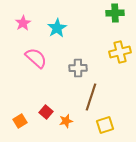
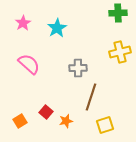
green cross: moved 3 px right
pink semicircle: moved 7 px left, 6 px down
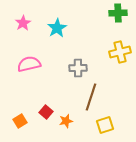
pink semicircle: rotated 55 degrees counterclockwise
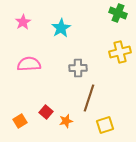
green cross: rotated 24 degrees clockwise
pink star: moved 1 px up
cyan star: moved 4 px right
pink semicircle: rotated 10 degrees clockwise
brown line: moved 2 px left, 1 px down
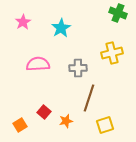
yellow cross: moved 8 px left, 1 px down
pink semicircle: moved 9 px right
red square: moved 2 px left
orange square: moved 4 px down
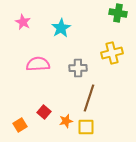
green cross: rotated 12 degrees counterclockwise
pink star: rotated 14 degrees counterclockwise
yellow square: moved 19 px left, 2 px down; rotated 18 degrees clockwise
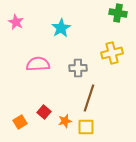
pink star: moved 7 px left
orange star: moved 1 px left
orange square: moved 3 px up
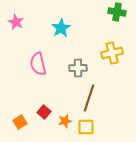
green cross: moved 1 px left, 1 px up
pink semicircle: rotated 100 degrees counterclockwise
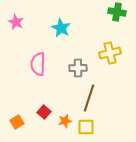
cyan star: rotated 12 degrees counterclockwise
yellow cross: moved 2 px left
pink semicircle: rotated 15 degrees clockwise
orange square: moved 3 px left
